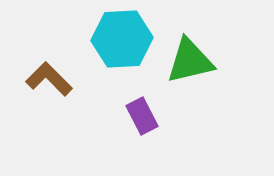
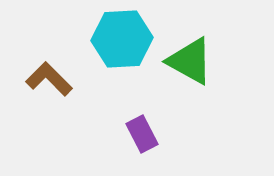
green triangle: rotated 42 degrees clockwise
purple rectangle: moved 18 px down
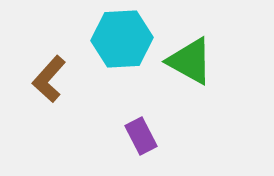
brown L-shape: rotated 93 degrees counterclockwise
purple rectangle: moved 1 px left, 2 px down
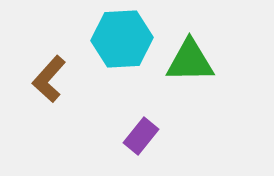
green triangle: rotated 30 degrees counterclockwise
purple rectangle: rotated 66 degrees clockwise
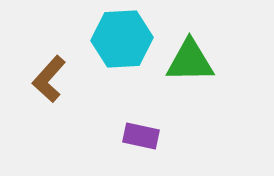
purple rectangle: rotated 63 degrees clockwise
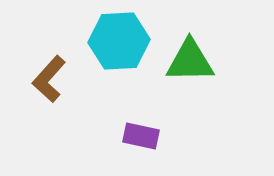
cyan hexagon: moved 3 px left, 2 px down
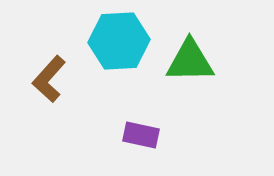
purple rectangle: moved 1 px up
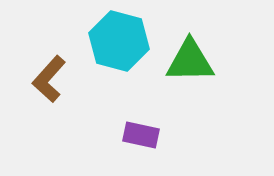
cyan hexagon: rotated 18 degrees clockwise
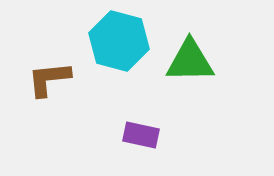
brown L-shape: rotated 42 degrees clockwise
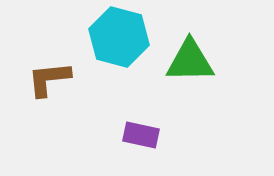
cyan hexagon: moved 4 px up
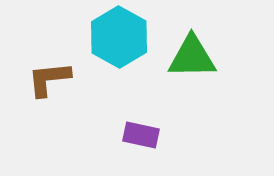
cyan hexagon: rotated 14 degrees clockwise
green triangle: moved 2 px right, 4 px up
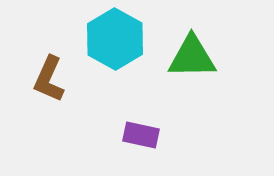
cyan hexagon: moved 4 px left, 2 px down
brown L-shape: rotated 60 degrees counterclockwise
